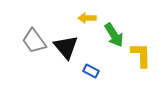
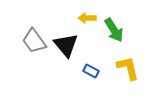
green arrow: moved 5 px up
black triangle: moved 2 px up
yellow L-shape: moved 13 px left, 13 px down; rotated 12 degrees counterclockwise
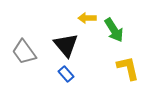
gray trapezoid: moved 10 px left, 11 px down
blue rectangle: moved 25 px left, 3 px down; rotated 21 degrees clockwise
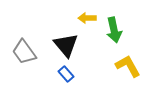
green arrow: rotated 20 degrees clockwise
yellow L-shape: moved 2 px up; rotated 16 degrees counterclockwise
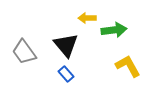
green arrow: rotated 85 degrees counterclockwise
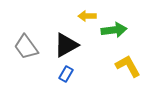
yellow arrow: moved 2 px up
black triangle: rotated 40 degrees clockwise
gray trapezoid: moved 2 px right, 5 px up
blue rectangle: rotated 70 degrees clockwise
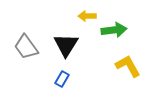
black triangle: rotated 28 degrees counterclockwise
blue rectangle: moved 4 px left, 5 px down
